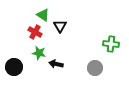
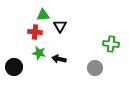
green triangle: rotated 40 degrees counterclockwise
red cross: rotated 24 degrees counterclockwise
black arrow: moved 3 px right, 5 px up
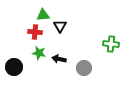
gray circle: moved 11 px left
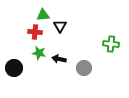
black circle: moved 1 px down
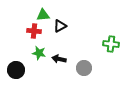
black triangle: rotated 32 degrees clockwise
red cross: moved 1 px left, 1 px up
black circle: moved 2 px right, 2 px down
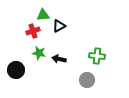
black triangle: moved 1 px left
red cross: moved 1 px left; rotated 24 degrees counterclockwise
green cross: moved 14 px left, 12 px down
gray circle: moved 3 px right, 12 px down
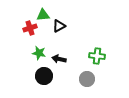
red cross: moved 3 px left, 3 px up
black circle: moved 28 px right, 6 px down
gray circle: moved 1 px up
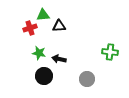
black triangle: rotated 24 degrees clockwise
green cross: moved 13 px right, 4 px up
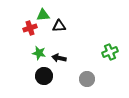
green cross: rotated 28 degrees counterclockwise
black arrow: moved 1 px up
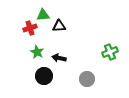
green star: moved 2 px left, 1 px up; rotated 16 degrees clockwise
